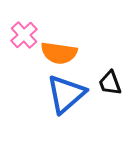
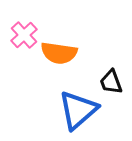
black trapezoid: moved 1 px right, 1 px up
blue triangle: moved 12 px right, 16 px down
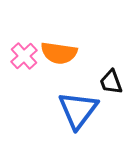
pink cross: moved 21 px down
blue triangle: rotated 12 degrees counterclockwise
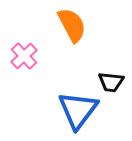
orange semicircle: moved 13 px right, 28 px up; rotated 126 degrees counterclockwise
black trapezoid: rotated 64 degrees counterclockwise
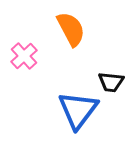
orange semicircle: moved 1 px left, 4 px down
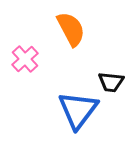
pink cross: moved 1 px right, 3 px down
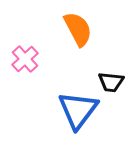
orange semicircle: moved 7 px right
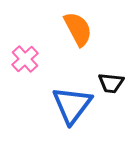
black trapezoid: moved 1 px down
blue triangle: moved 6 px left, 5 px up
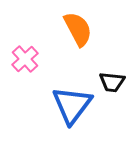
black trapezoid: moved 1 px right, 1 px up
